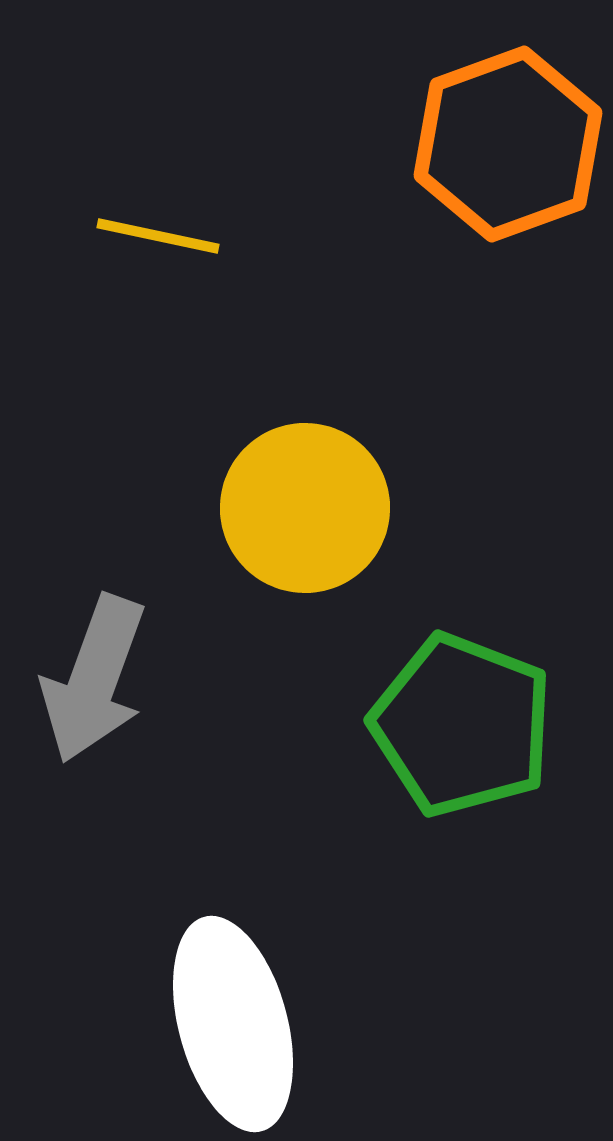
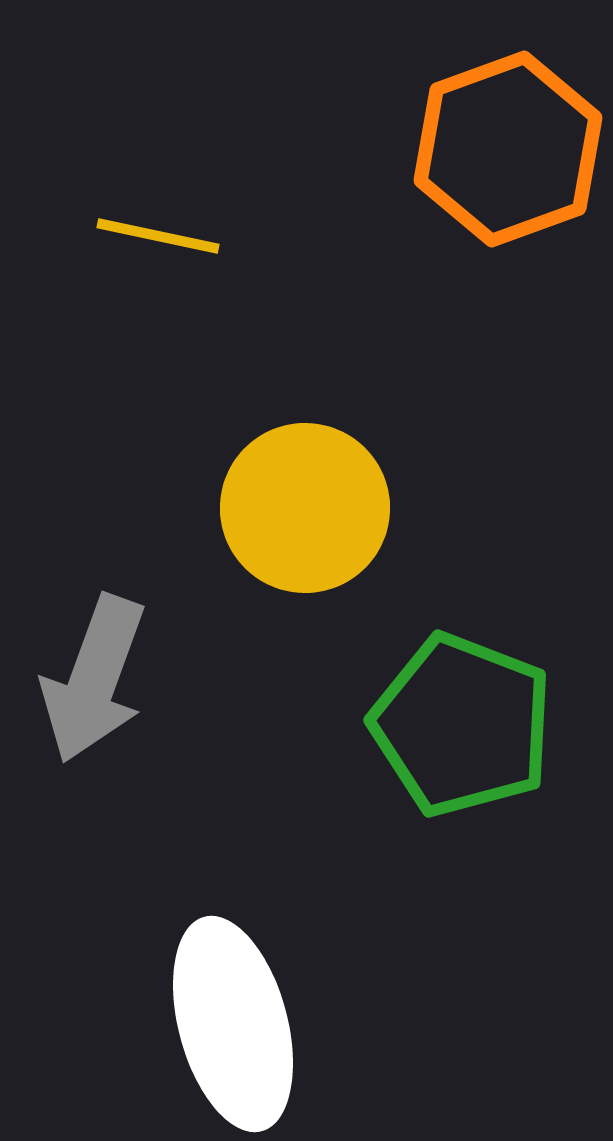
orange hexagon: moved 5 px down
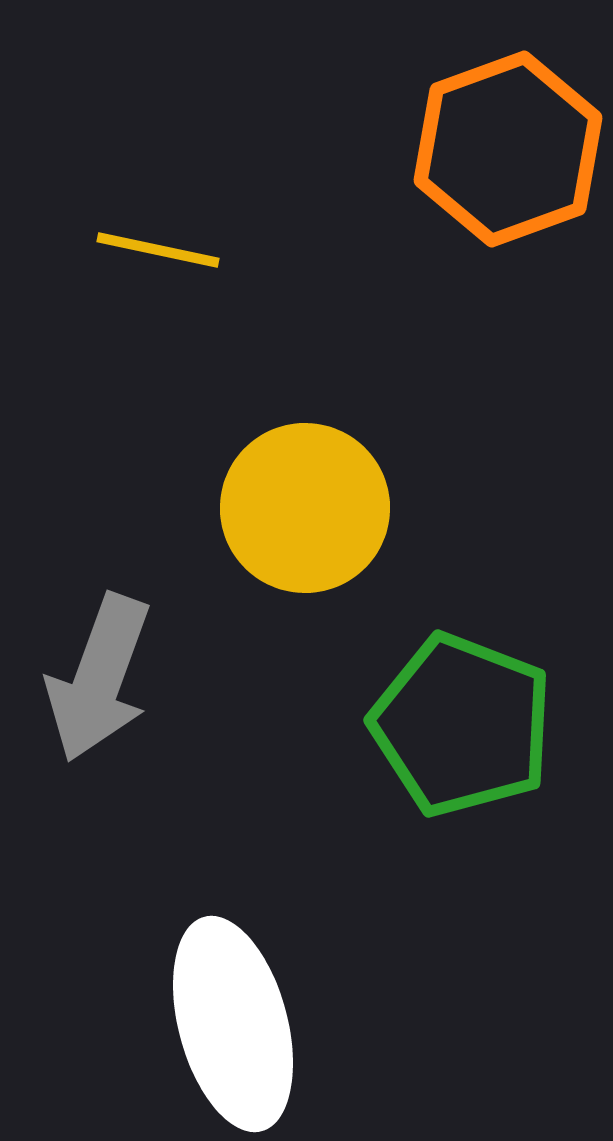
yellow line: moved 14 px down
gray arrow: moved 5 px right, 1 px up
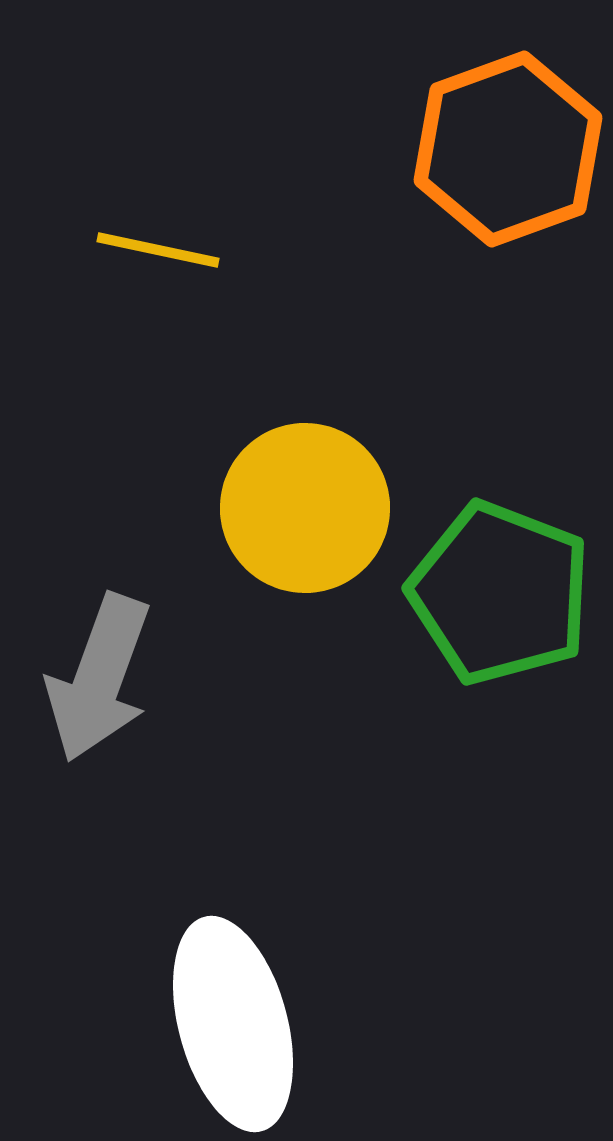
green pentagon: moved 38 px right, 132 px up
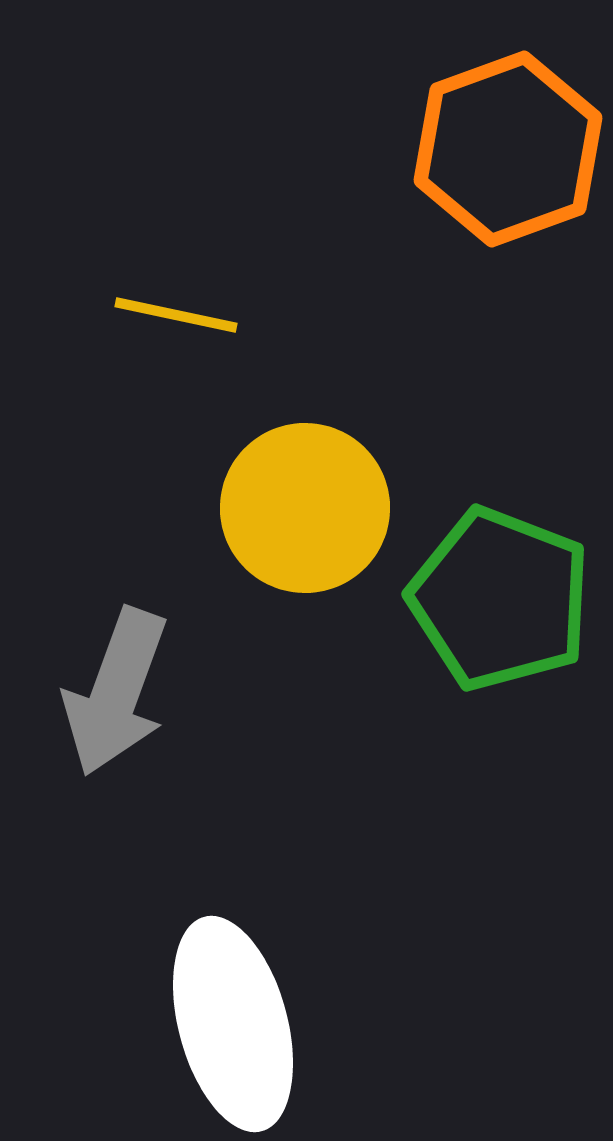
yellow line: moved 18 px right, 65 px down
green pentagon: moved 6 px down
gray arrow: moved 17 px right, 14 px down
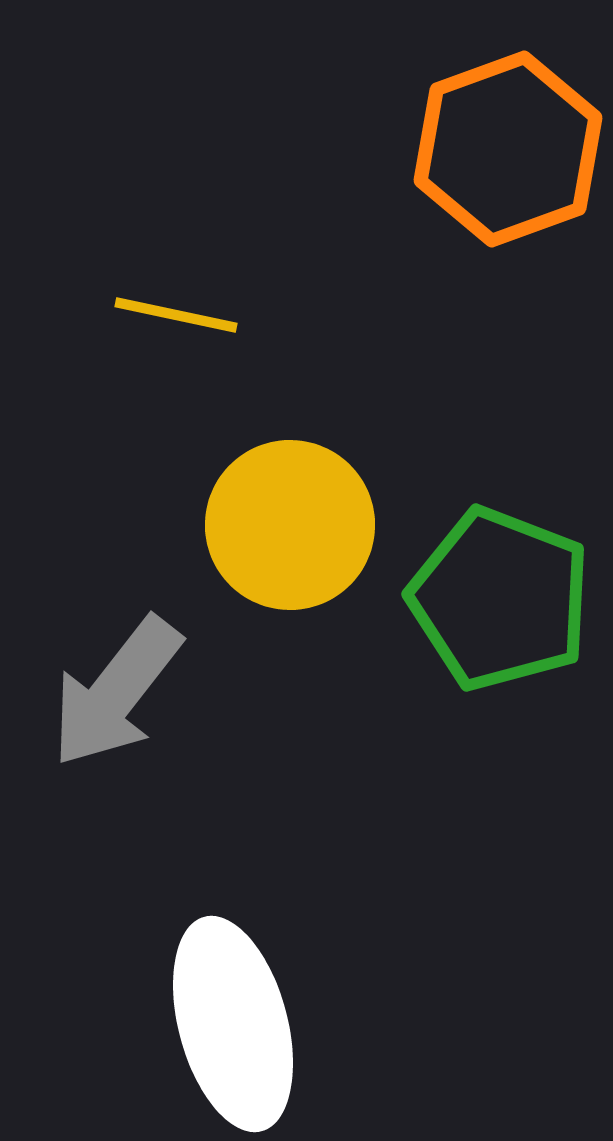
yellow circle: moved 15 px left, 17 px down
gray arrow: rotated 18 degrees clockwise
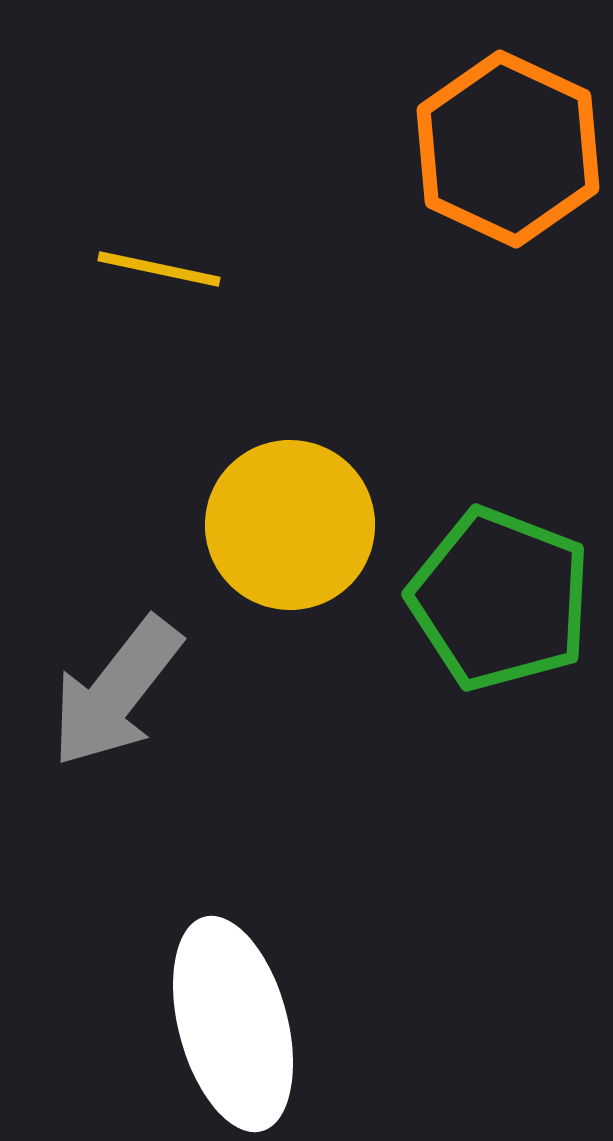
orange hexagon: rotated 15 degrees counterclockwise
yellow line: moved 17 px left, 46 px up
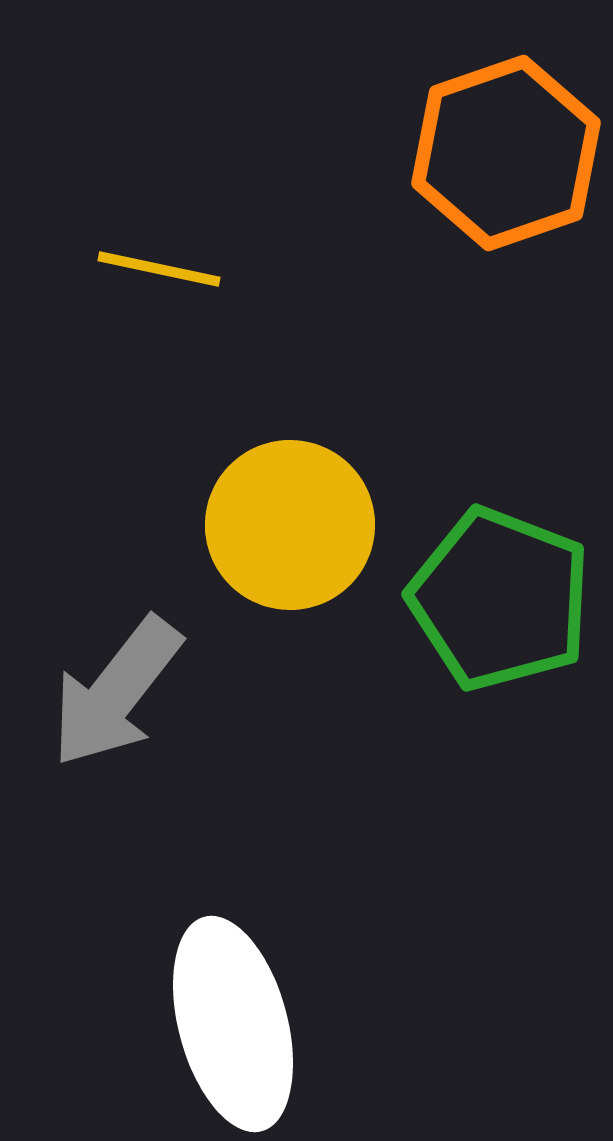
orange hexagon: moved 2 px left, 4 px down; rotated 16 degrees clockwise
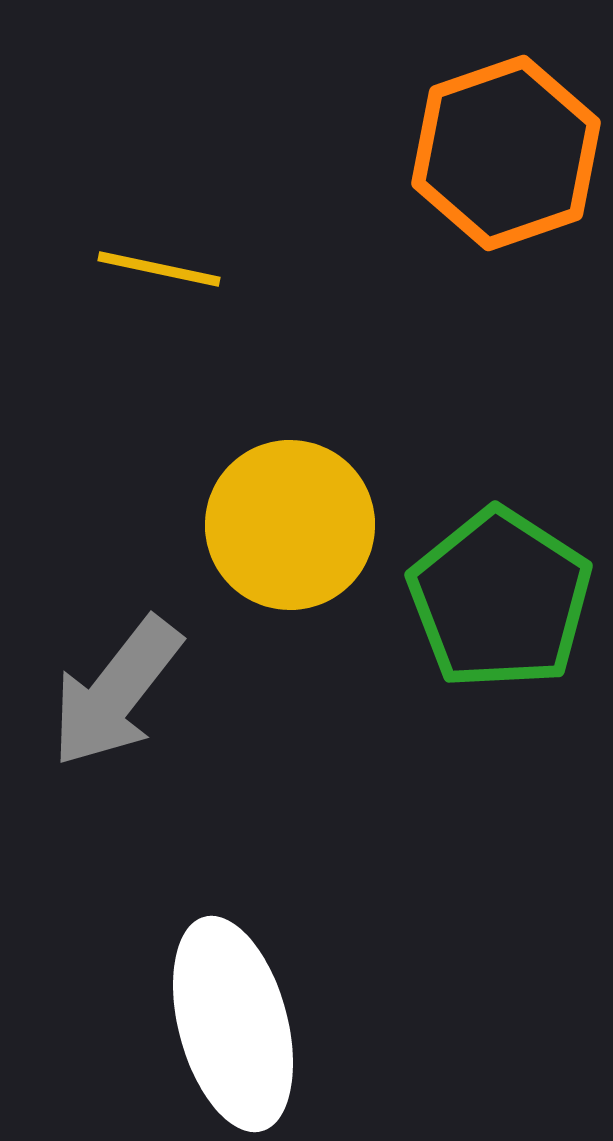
green pentagon: rotated 12 degrees clockwise
